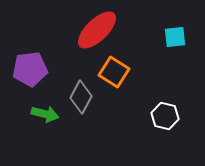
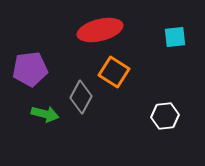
red ellipse: moved 3 px right; rotated 30 degrees clockwise
white hexagon: rotated 20 degrees counterclockwise
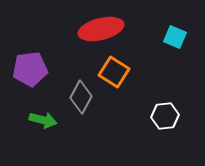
red ellipse: moved 1 px right, 1 px up
cyan square: rotated 30 degrees clockwise
green arrow: moved 2 px left, 6 px down
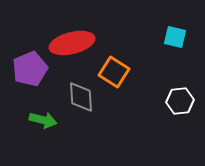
red ellipse: moved 29 px left, 14 px down
cyan square: rotated 10 degrees counterclockwise
purple pentagon: rotated 16 degrees counterclockwise
gray diamond: rotated 32 degrees counterclockwise
white hexagon: moved 15 px right, 15 px up
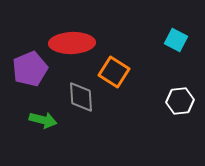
cyan square: moved 1 px right, 3 px down; rotated 15 degrees clockwise
red ellipse: rotated 12 degrees clockwise
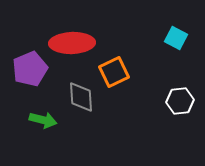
cyan square: moved 2 px up
orange square: rotated 32 degrees clockwise
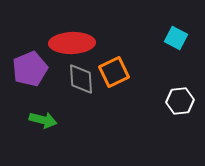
gray diamond: moved 18 px up
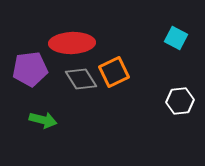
purple pentagon: rotated 16 degrees clockwise
gray diamond: rotated 28 degrees counterclockwise
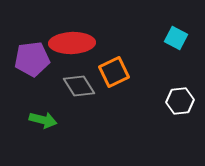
purple pentagon: moved 2 px right, 10 px up
gray diamond: moved 2 px left, 7 px down
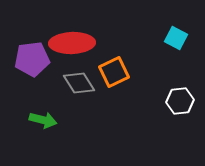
gray diamond: moved 3 px up
